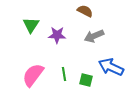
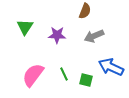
brown semicircle: rotated 84 degrees clockwise
green triangle: moved 6 px left, 2 px down
green line: rotated 16 degrees counterclockwise
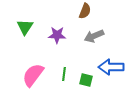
blue arrow: rotated 25 degrees counterclockwise
green line: rotated 32 degrees clockwise
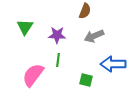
blue arrow: moved 2 px right, 3 px up
green line: moved 6 px left, 14 px up
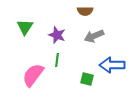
brown semicircle: rotated 70 degrees clockwise
purple star: rotated 18 degrees clockwise
green line: moved 1 px left
blue arrow: moved 1 px left, 1 px down
green square: moved 1 px right, 1 px up
